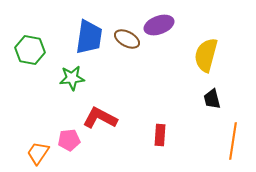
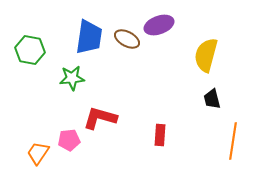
red L-shape: rotated 12 degrees counterclockwise
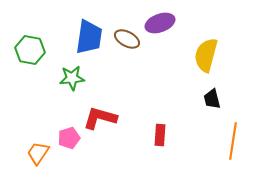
purple ellipse: moved 1 px right, 2 px up
pink pentagon: moved 2 px up; rotated 10 degrees counterclockwise
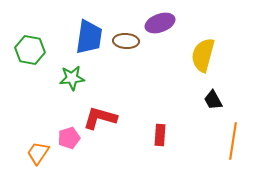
brown ellipse: moved 1 px left, 2 px down; rotated 25 degrees counterclockwise
yellow semicircle: moved 3 px left
black trapezoid: moved 1 px right, 1 px down; rotated 15 degrees counterclockwise
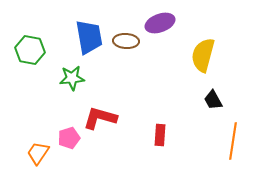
blue trapezoid: rotated 18 degrees counterclockwise
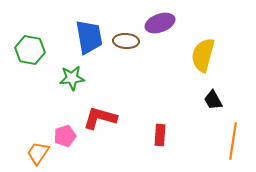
pink pentagon: moved 4 px left, 2 px up
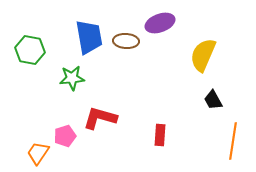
yellow semicircle: rotated 8 degrees clockwise
